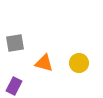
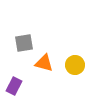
gray square: moved 9 px right
yellow circle: moved 4 px left, 2 px down
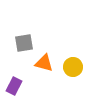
yellow circle: moved 2 px left, 2 px down
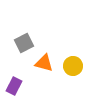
gray square: rotated 18 degrees counterclockwise
yellow circle: moved 1 px up
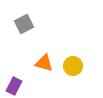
gray square: moved 19 px up
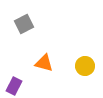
yellow circle: moved 12 px right
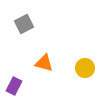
yellow circle: moved 2 px down
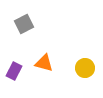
purple rectangle: moved 15 px up
